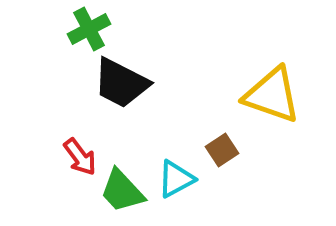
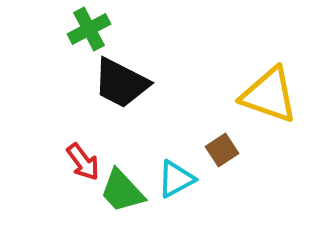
yellow triangle: moved 3 px left
red arrow: moved 3 px right, 5 px down
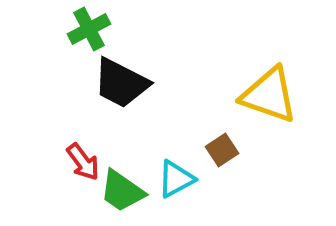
green trapezoid: rotated 12 degrees counterclockwise
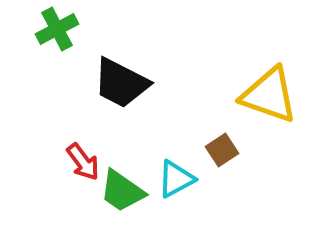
green cross: moved 32 px left
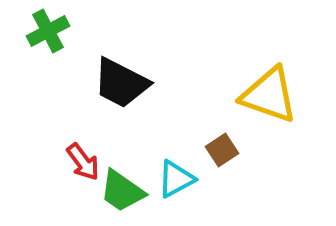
green cross: moved 9 px left, 2 px down
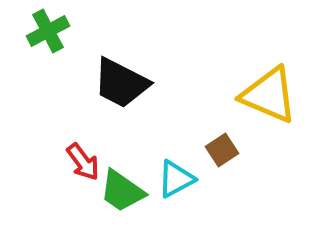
yellow triangle: rotated 4 degrees clockwise
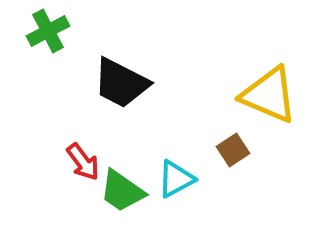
brown square: moved 11 px right
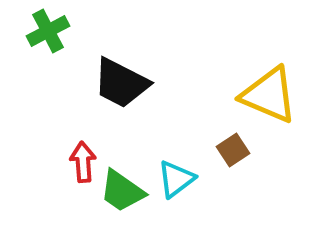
red arrow: rotated 147 degrees counterclockwise
cyan triangle: rotated 9 degrees counterclockwise
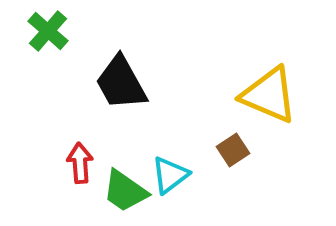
green cross: rotated 21 degrees counterclockwise
black trapezoid: rotated 34 degrees clockwise
red arrow: moved 3 px left, 1 px down
cyan triangle: moved 6 px left, 4 px up
green trapezoid: moved 3 px right
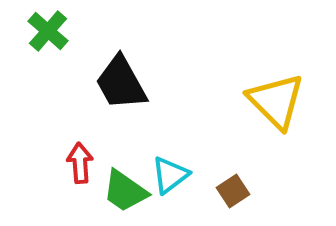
yellow triangle: moved 7 px right, 6 px down; rotated 22 degrees clockwise
brown square: moved 41 px down
